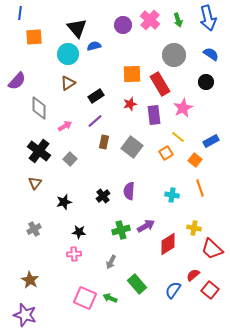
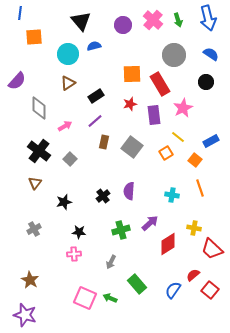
pink cross at (150, 20): moved 3 px right
black triangle at (77, 28): moved 4 px right, 7 px up
purple arrow at (146, 226): moved 4 px right, 3 px up; rotated 12 degrees counterclockwise
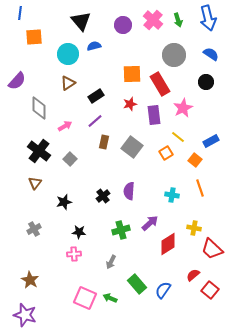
blue semicircle at (173, 290): moved 10 px left
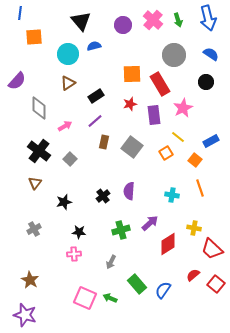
red square at (210, 290): moved 6 px right, 6 px up
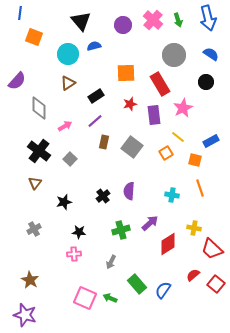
orange square at (34, 37): rotated 24 degrees clockwise
orange square at (132, 74): moved 6 px left, 1 px up
orange square at (195, 160): rotated 24 degrees counterclockwise
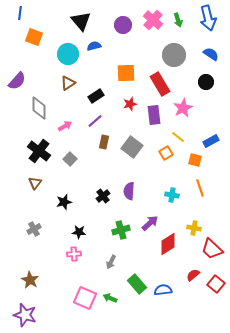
blue semicircle at (163, 290): rotated 48 degrees clockwise
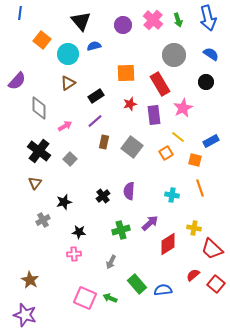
orange square at (34, 37): moved 8 px right, 3 px down; rotated 18 degrees clockwise
gray cross at (34, 229): moved 9 px right, 9 px up
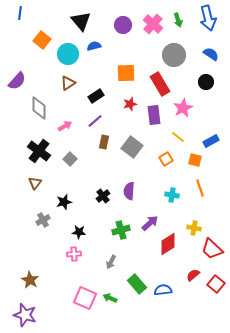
pink cross at (153, 20): moved 4 px down
orange square at (166, 153): moved 6 px down
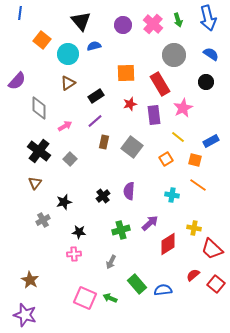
orange line at (200, 188): moved 2 px left, 3 px up; rotated 36 degrees counterclockwise
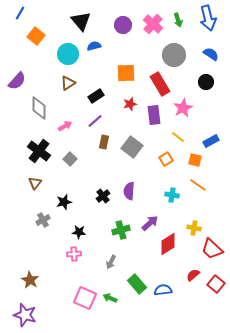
blue line at (20, 13): rotated 24 degrees clockwise
orange square at (42, 40): moved 6 px left, 4 px up
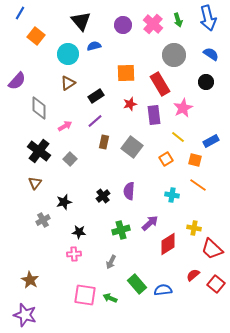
pink square at (85, 298): moved 3 px up; rotated 15 degrees counterclockwise
